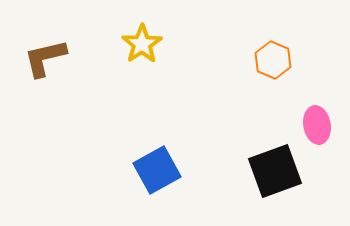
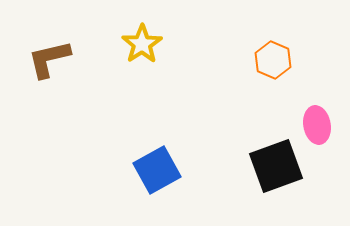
brown L-shape: moved 4 px right, 1 px down
black square: moved 1 px right, 5 px up
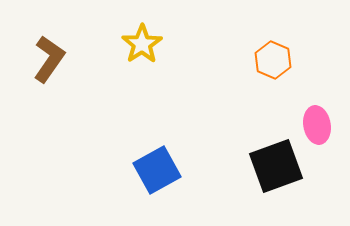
brown L-shape: rotated 138 degrees clockwise
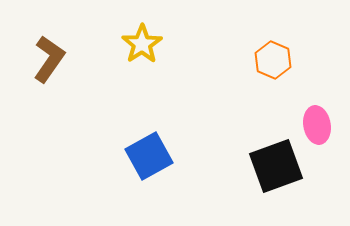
blue square: moved 8 px left, 14 px up
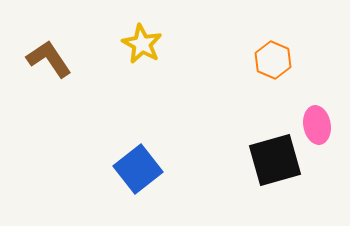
yellow star: rotated 9 degrees counterclockwise
brown L-shape: rotated 69 degrees counterclockwise
blue square: moved 11 px left, 13 px down; rotated 9 degrees counterclockwise
black square: moved 1 px left, 6 px up; rotated 4 degrees clockwise
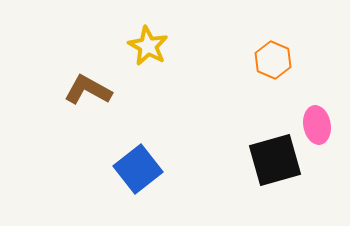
yellow star: moved 6 px right, 2 px down
brown L-shape: moved 39 px right, 31 px down; rotated 27 degrees counterclockwise
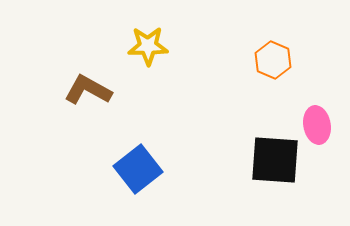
yellow star: rotated 30 degrees counterclockwise
black square: rotated 20 degrees clockwise
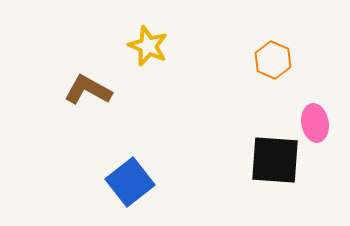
yellow star: rotated 24 degrees clockwise
pink ellipse: moved 2 px left, 2 px up
blue square: moved 8 px left, 13 px down
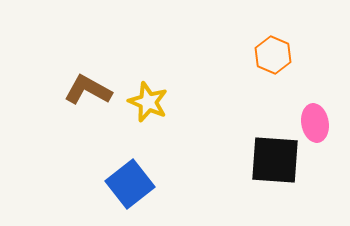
yellow star: moved 56 px down
orange hexagon: moved 5 px up
blue square: moved 2 px down
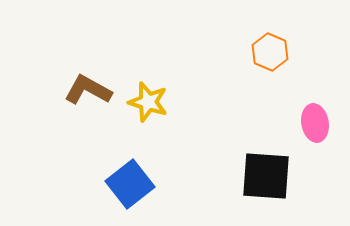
orange hexagon: moved 3 px left, 3 px up
yellow star: rotated 6 degrees counterclockwise
black square: moved 9 px left, 16 px down
